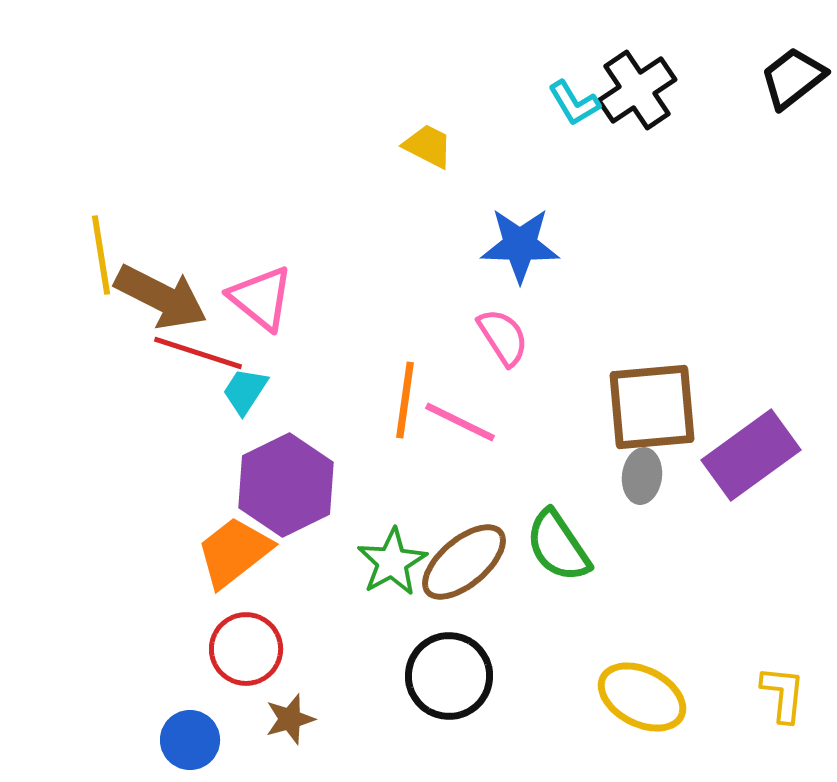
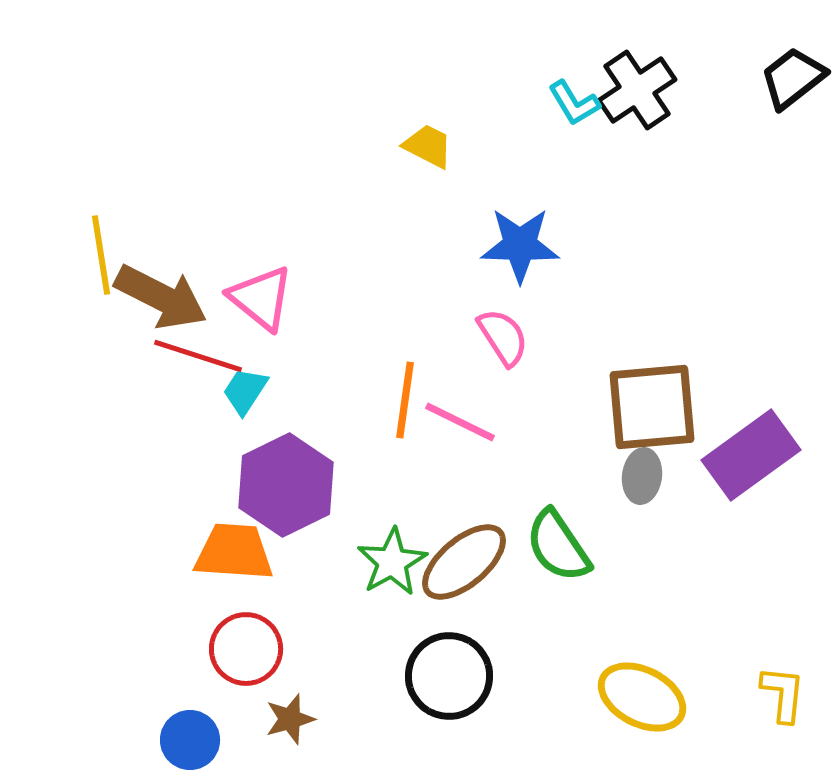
red line: moved 3 px down
orange trapezoid: rotated 42 degrees clockwise
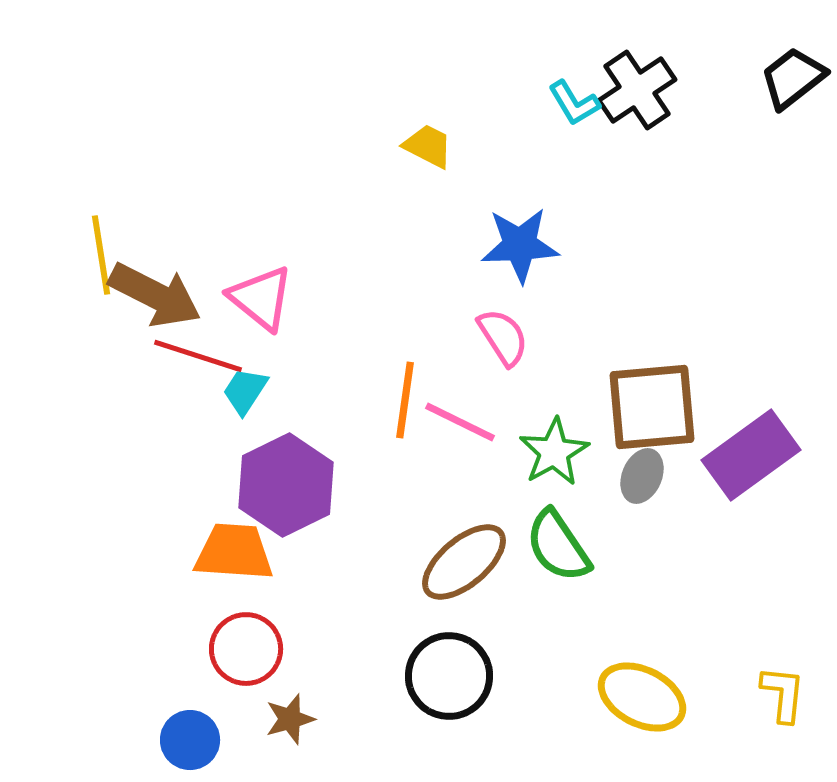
blue star: rotated 4 degrees counterclockwise
brown arrow: moved 6 px left, 2 px up
gray ellipse: rotated 16 degrees clockwise
green star: moved 162 px right, 110 px up
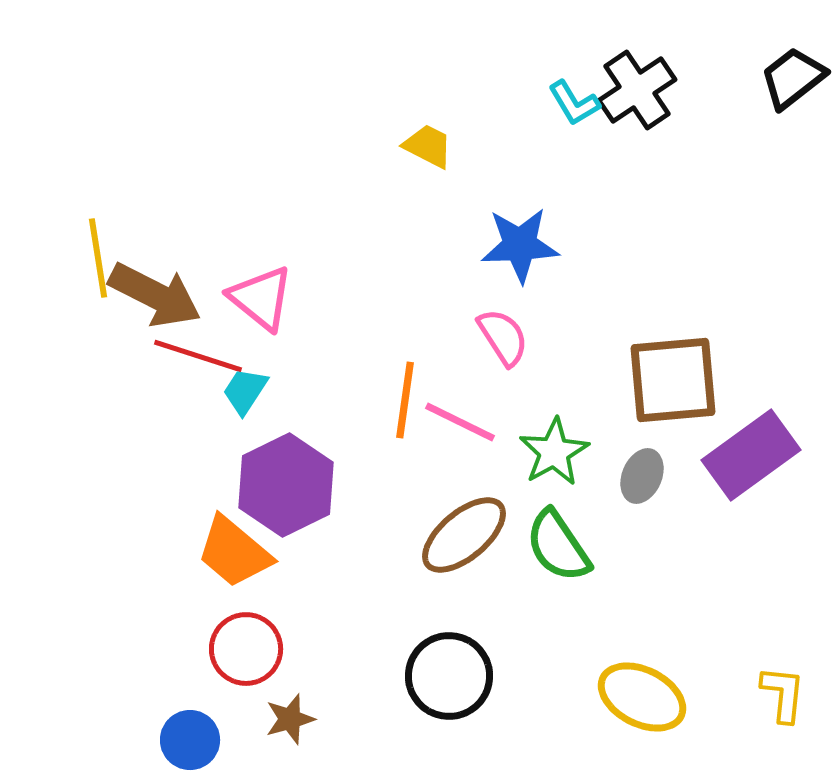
yellow line: moved 3 px left, 3 px down
brown square: moved 21 px right, 27 px up
orange trapezoid: rotated 144 degrees counterclockwise
brown ellipse: moved 27 px up
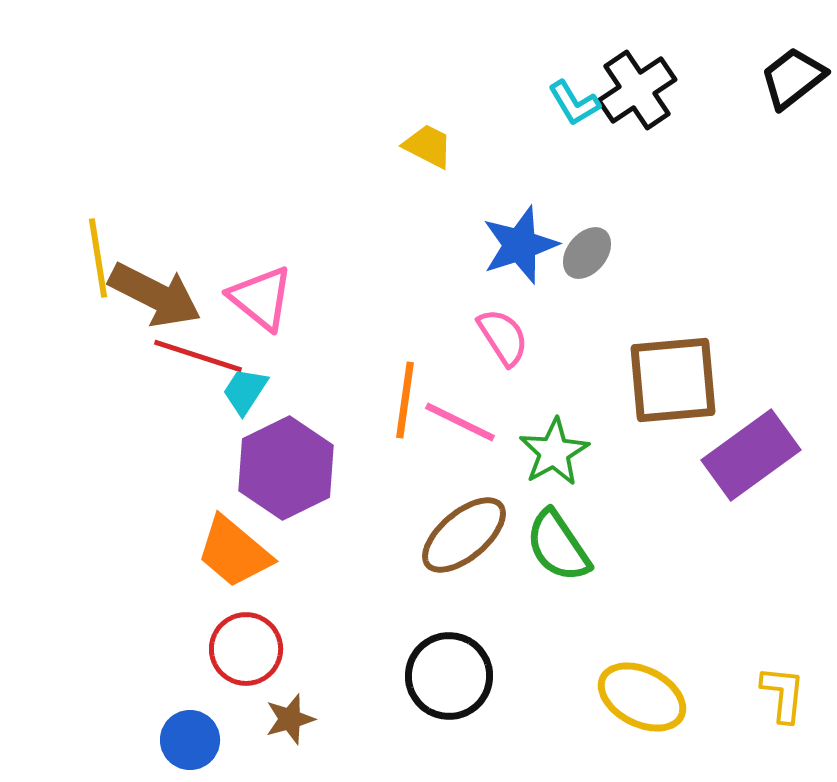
blue star: rotated 16 degrees counterclockwise
gray ellipse: moved 55 px left, 223 px up; rotated 16 degrees clockwise
purple hexagon: moved 17 px up
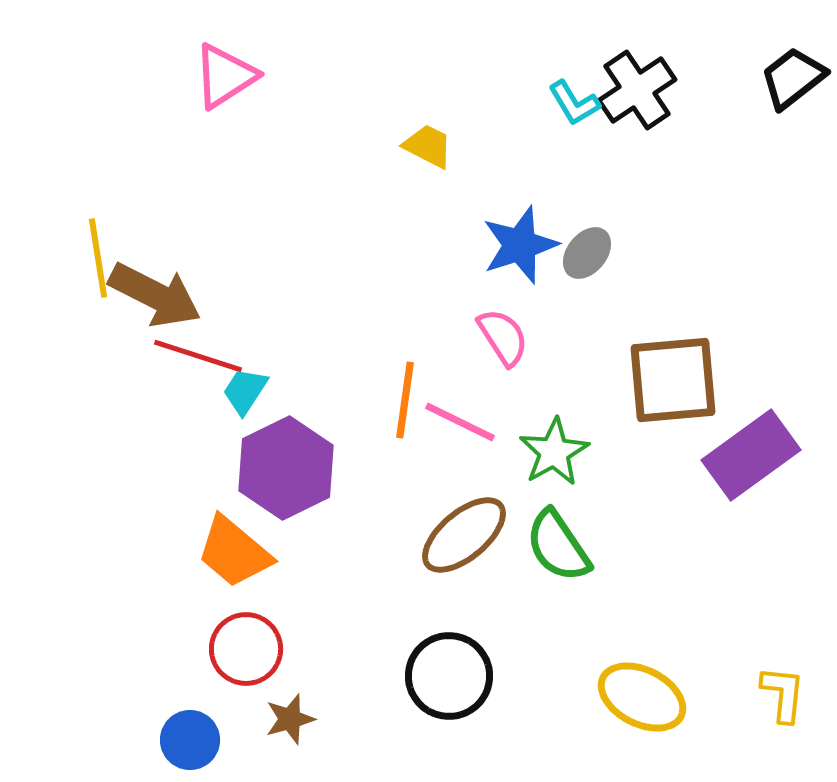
pink triangle: moved 36 px left, 222 px up; rotated 48 degrees clockwise
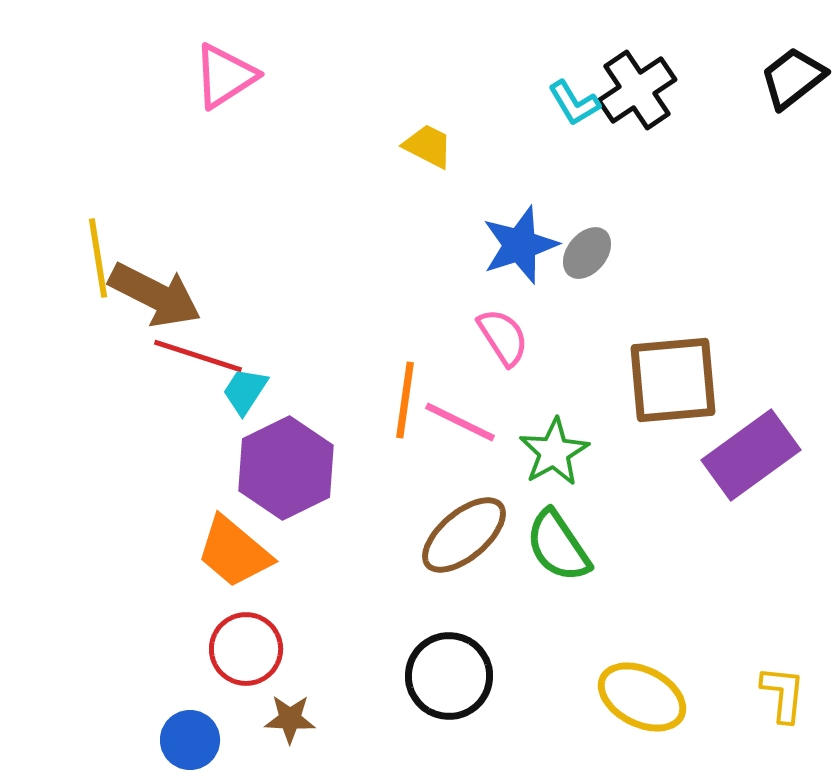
brown star: rotated 18 degrees clockwise
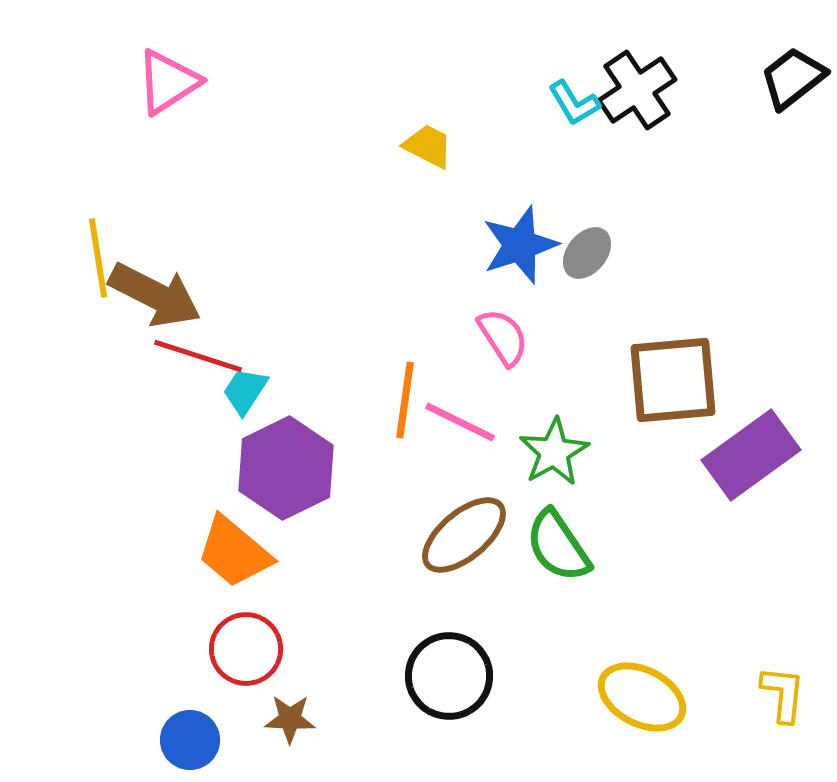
pink triangle: moved 57 px left, 6 px down
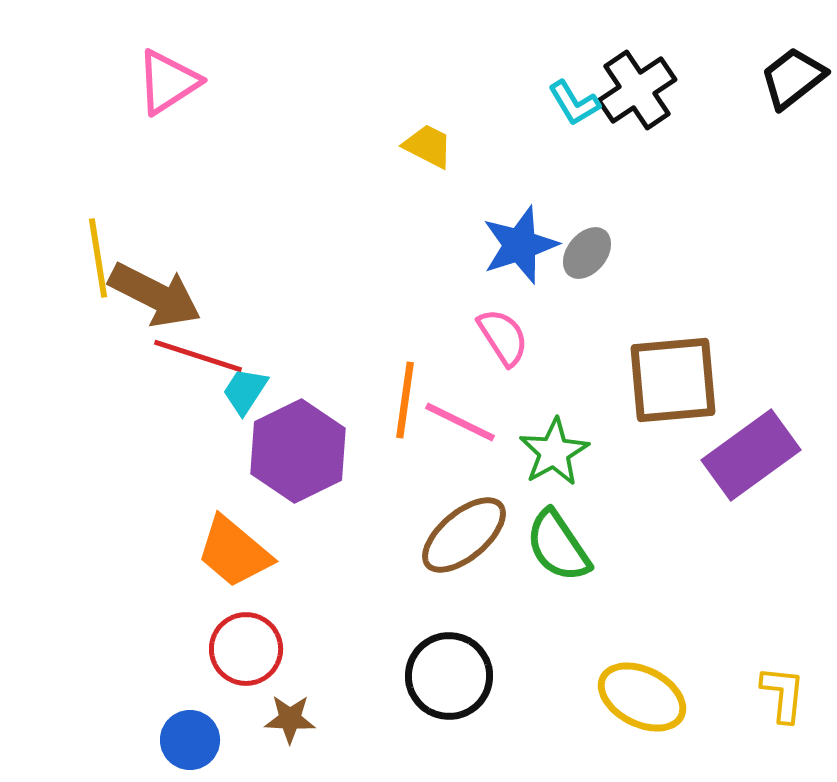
purple hexagon: moved 12 px right, 17 px up
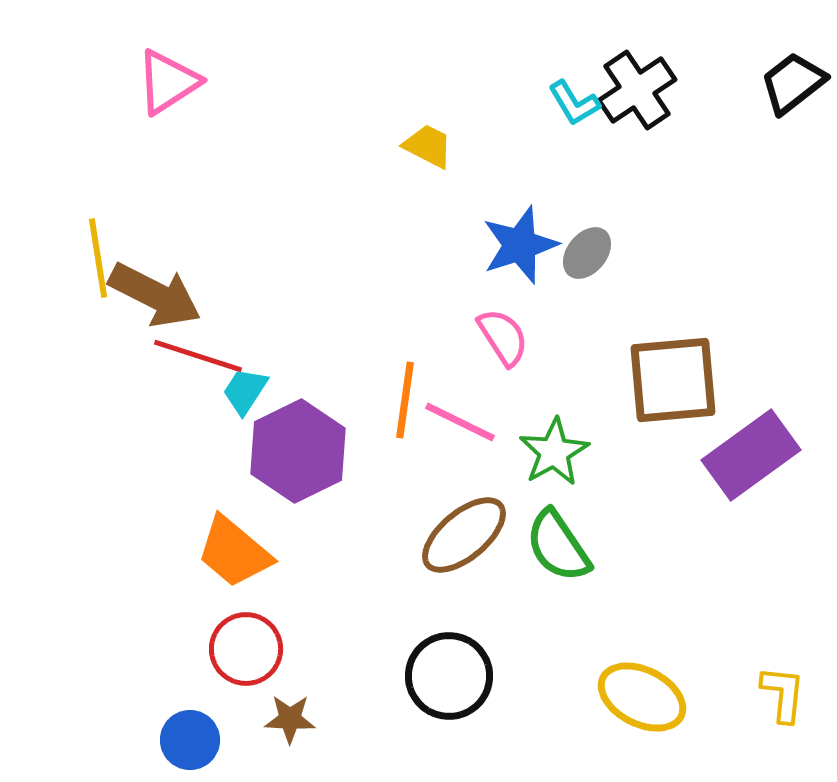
black trapezoid: moved 5 px down
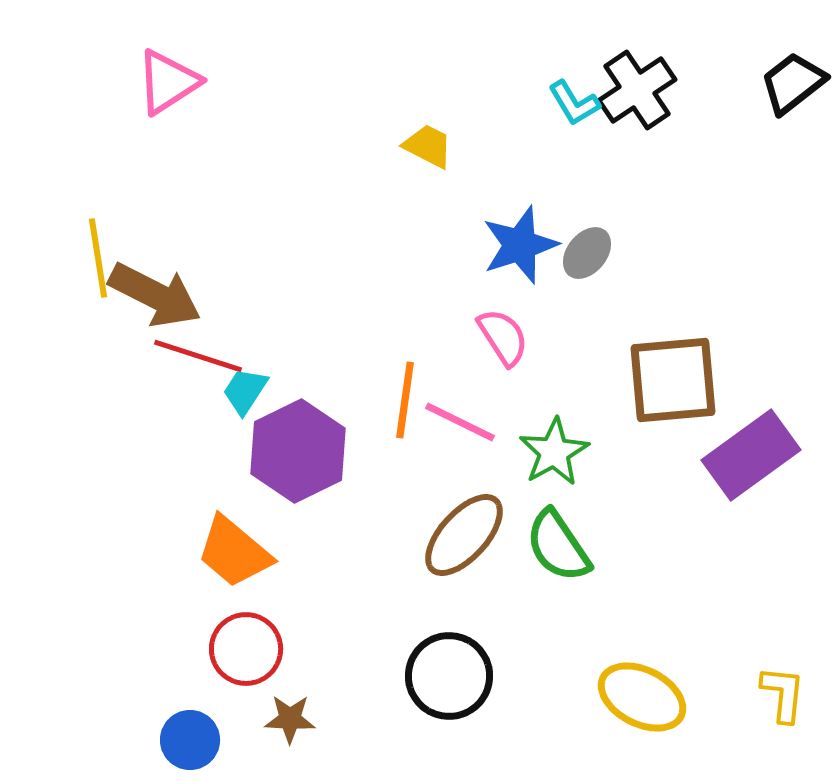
brown ellipse: rotated 8 degrees counterclockwise
